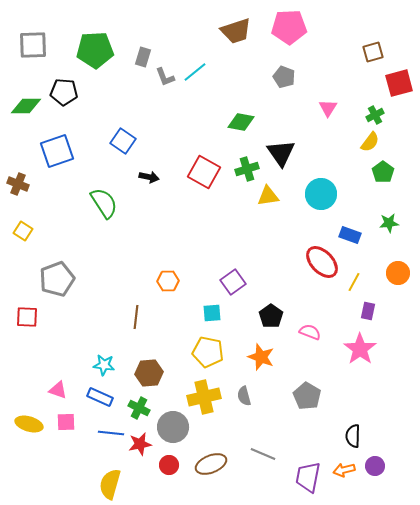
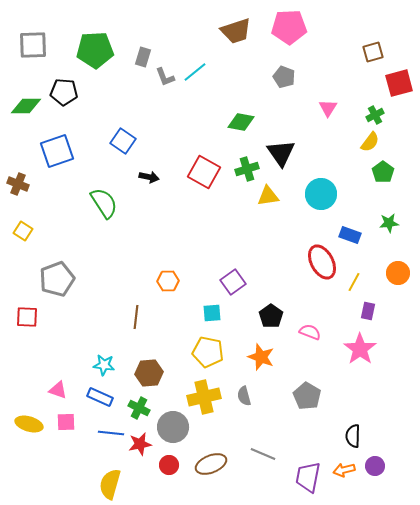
red ellipse at (322, 262): rotated 16 degrees clockwise
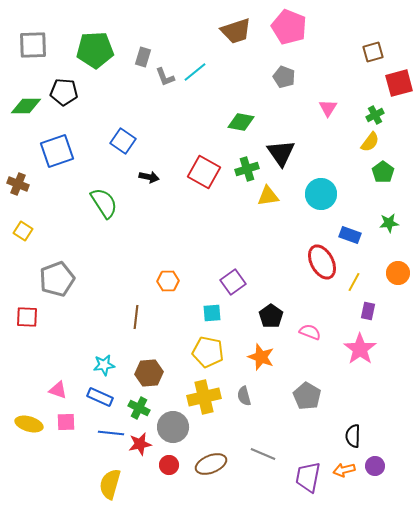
pink pentagon at (289, 27): rotated 24 degrees clockwise
cyan star at (104, 365): rotated 15 degrees counterclockwise
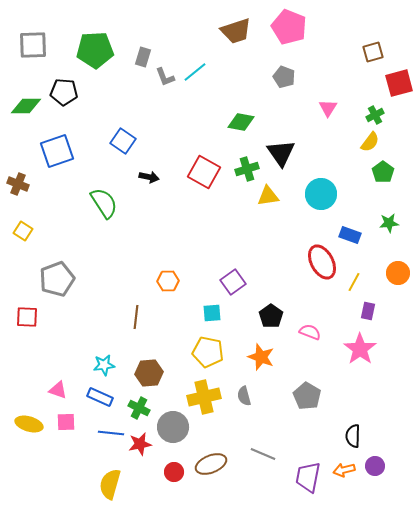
red circle at (169, 465): moved 5 px right, 7 px down
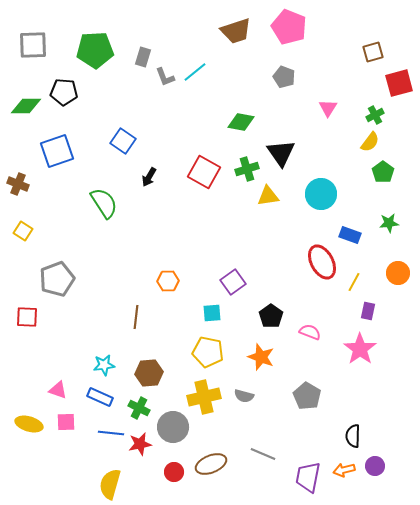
black arrow at (149, 177): rotated 108 degrees clockwise
gray semicircle at (244, 396): rotated 60 degrees counterclockwise
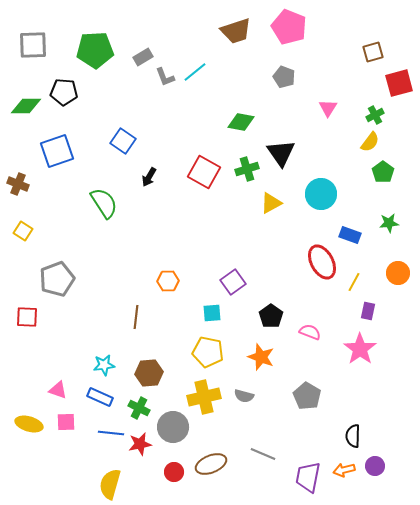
gray rectangle at (143, 57): rotated 42 degrees clockwise
yellow triangle at (268, 196): moved 3 px right, 7 px down; rotated 20 degrees counterclockwise
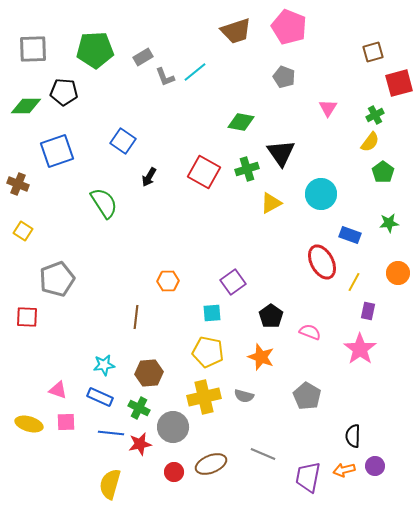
gray square at (33, 45): moved 4 px down
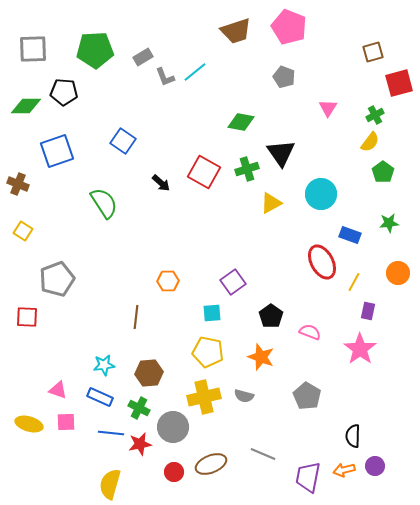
black arrow at (149, 177): moved 12 px right, 6 px down; rotated 78 degrees counterclockwise
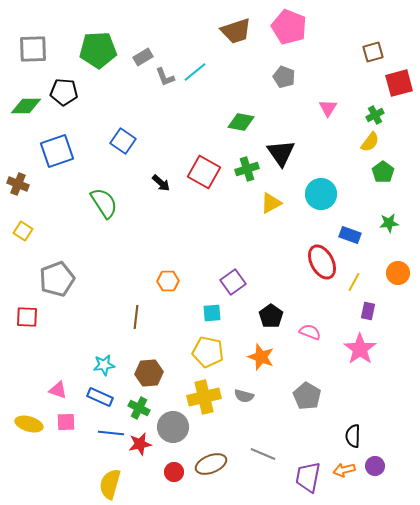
green pentagon at (95, 50): moved 3 px right
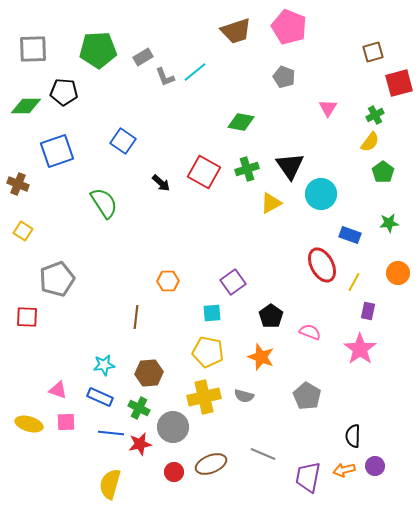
black triangle at (281, 153): moved 9 px right, 13 px down
red ellipse at (322, 262): moved 3 px down
